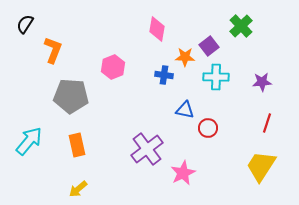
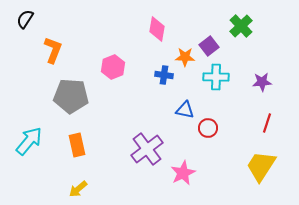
black semicircle: moved 5 px up
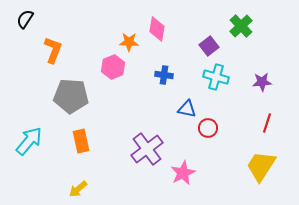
orange star: moved 56 px left, 15 px up
cyan cross: rotated 15 degrees clockwise
blue triangle: moved 2 px right, 1 px up
orange rectangle: moved 4 px right, 4 px up
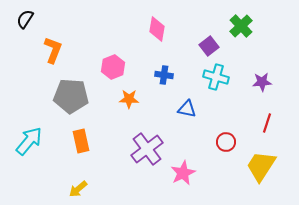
orange star: moved 57 px down
red circle: moved 18 px right, 14 px down
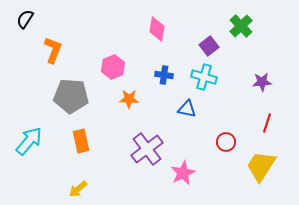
cyan cross: moved 12 px left
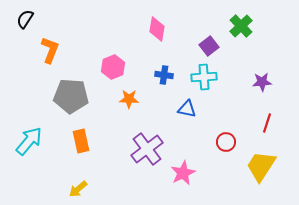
orange L-shape: moved 3 px left
cyan cross: rotated 20 degrees counterclockwise
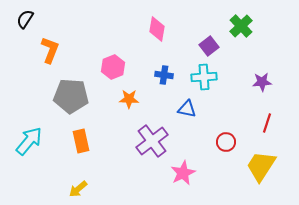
purple cross: moved 5 px right, 8 px up
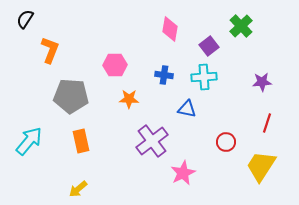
pink diamond: moved 13 px right
pink hexagon: moved 2 px right, 2 px up; rotated 20 degrees clockwise
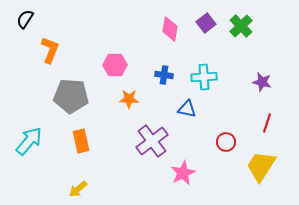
purple square: moved 3 px left, 23 px up
purple star: rotated 18 degrees clockwise
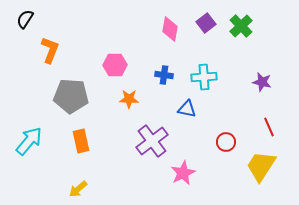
red line: moved 2 px right, 4 px down; rotated 42 degrees counterclockwise
